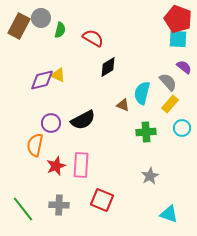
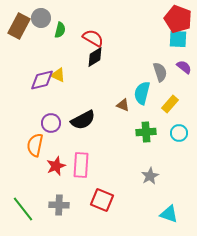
black diamond: moved 13 px left, 10 px up
gray semicircle: moved 8 px left, 10 px up; rotated 24 degrees clockwise
cyan circle: moved 3 px left, 5 px down
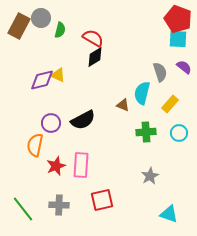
red square: rotated 35 degrees counterclockwise
